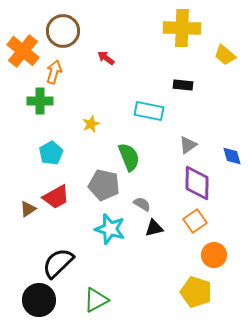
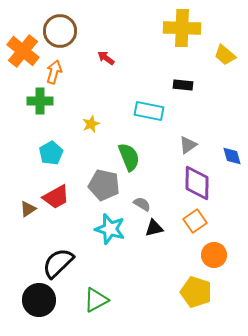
brown circle: moved 3 px left
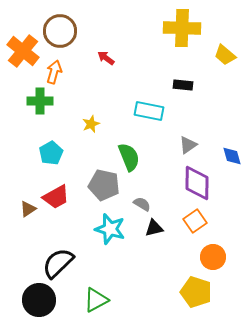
orange circle: moved 1 px left, 2 px down
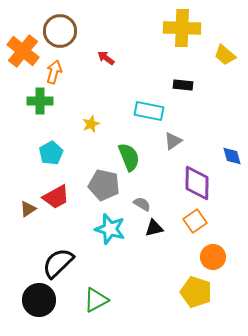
gray triangle: moved 15 px left, 4 px up
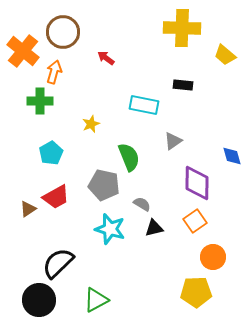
brown circle: moved 3 px right, 1 px down
cyan rectangle: moved 5 px left, 6 px up
yellow pentagon: rotated 20 degrees counterclockwise
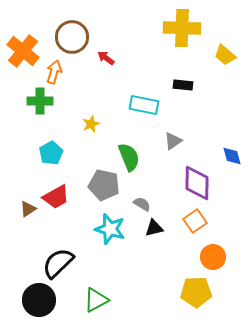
brown circle: moved 9 px right, 5 px down
